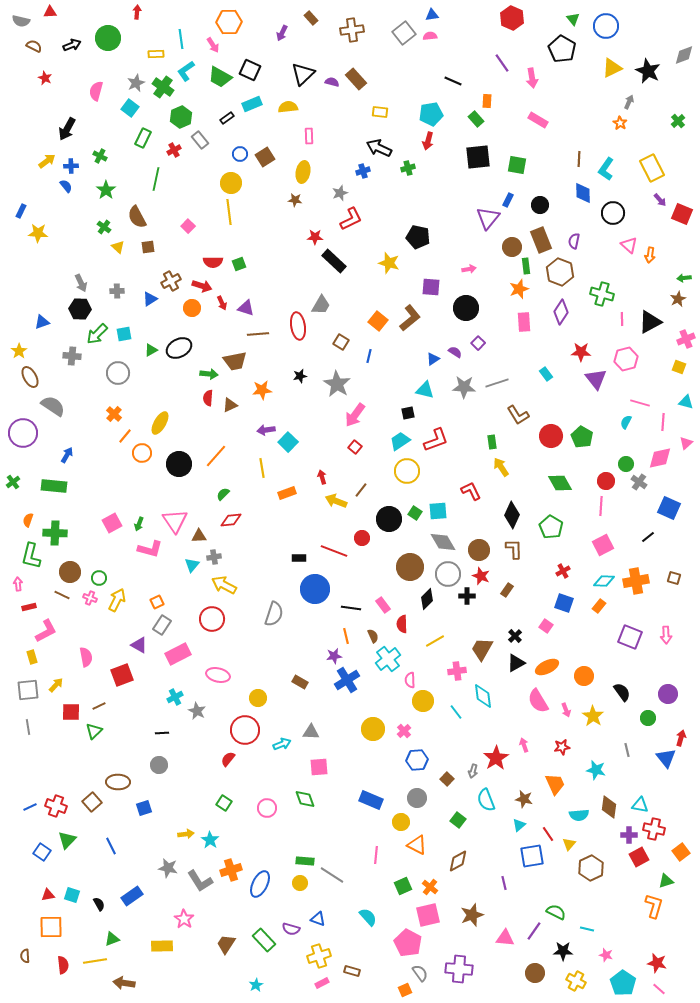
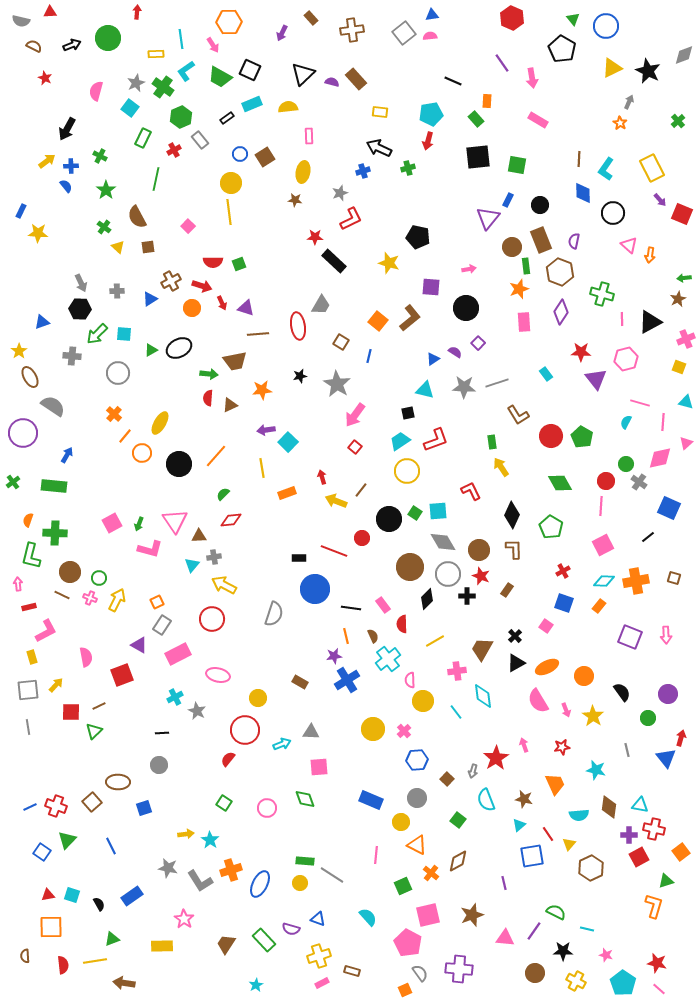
cyan square at (124, 334): rotated 14 degrees clockwise
orange cross at (430, 887): moved 1 px right, 14 px up
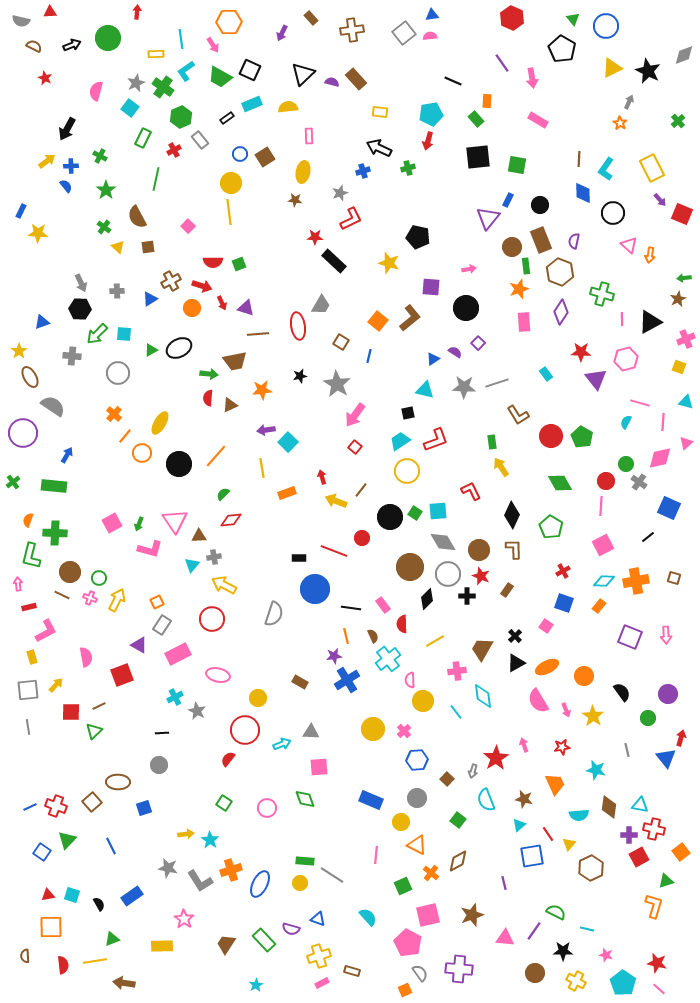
black circle at (389, 519): moved 1 px right, 2 px up
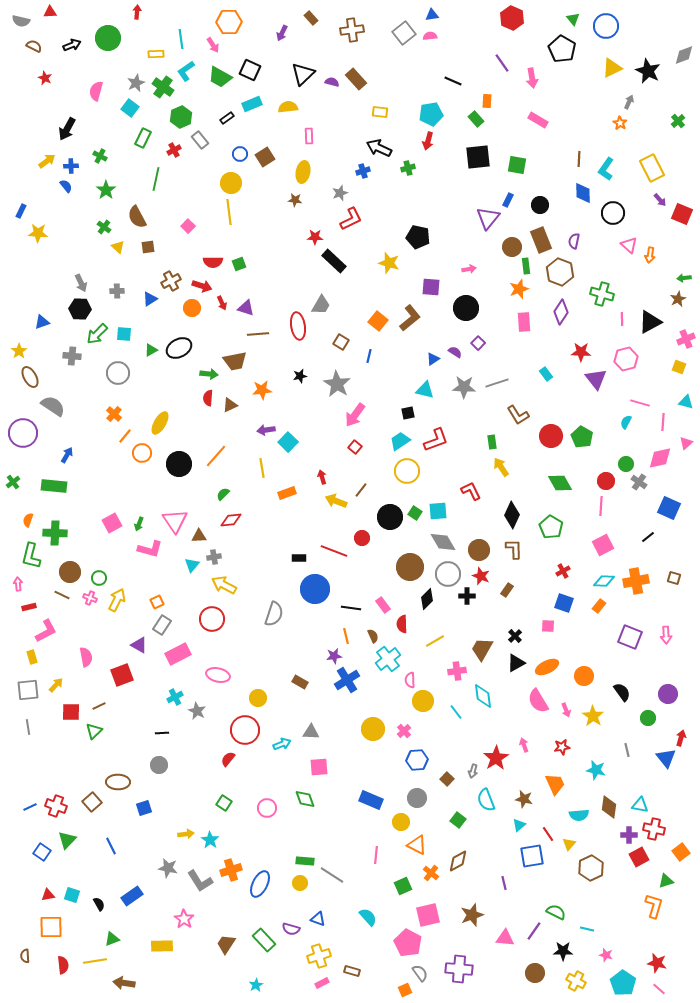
pink square at (546, 626): moved 2 px right; rotated 32 degrees counterclockwise
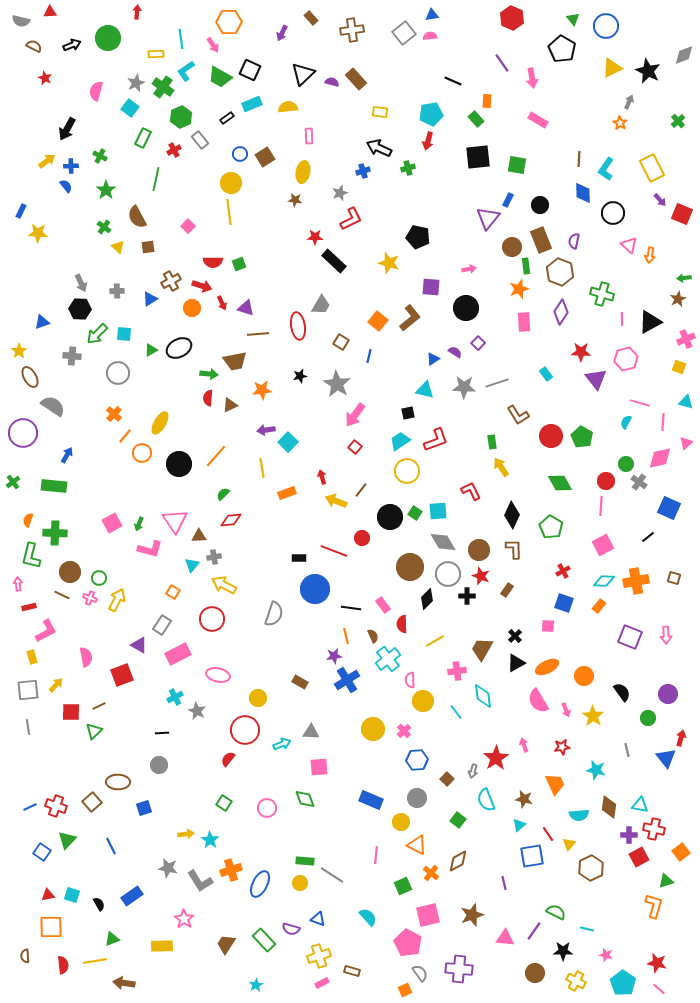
orange square at (157, 602): moved 16 px right, 10 px up; rotated 32 degrees counterclockwise
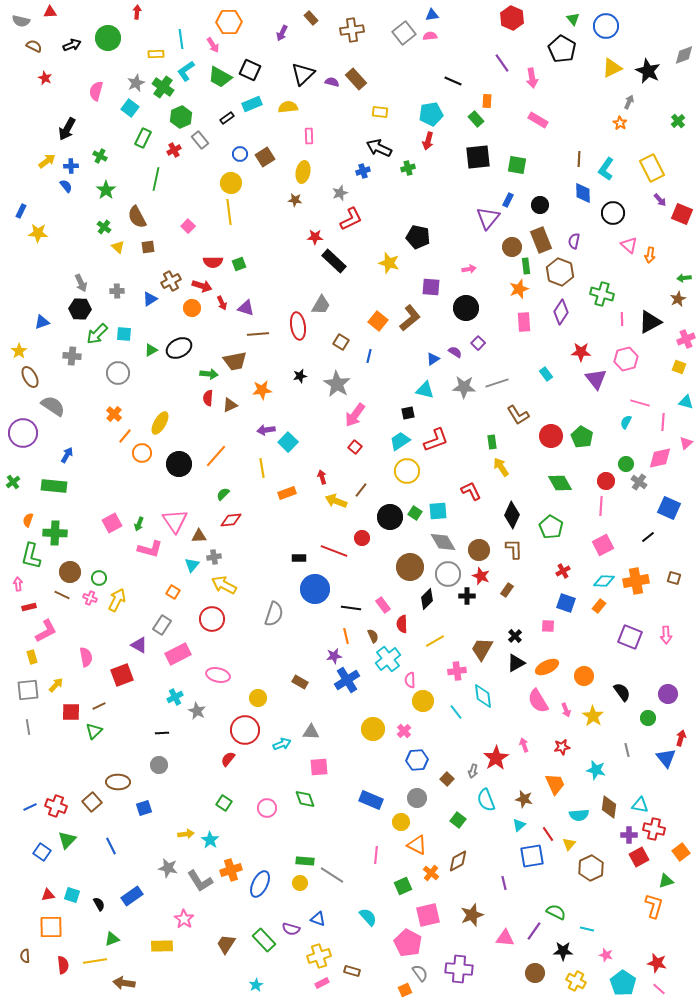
blue square at (564, 603): moved 2 px right
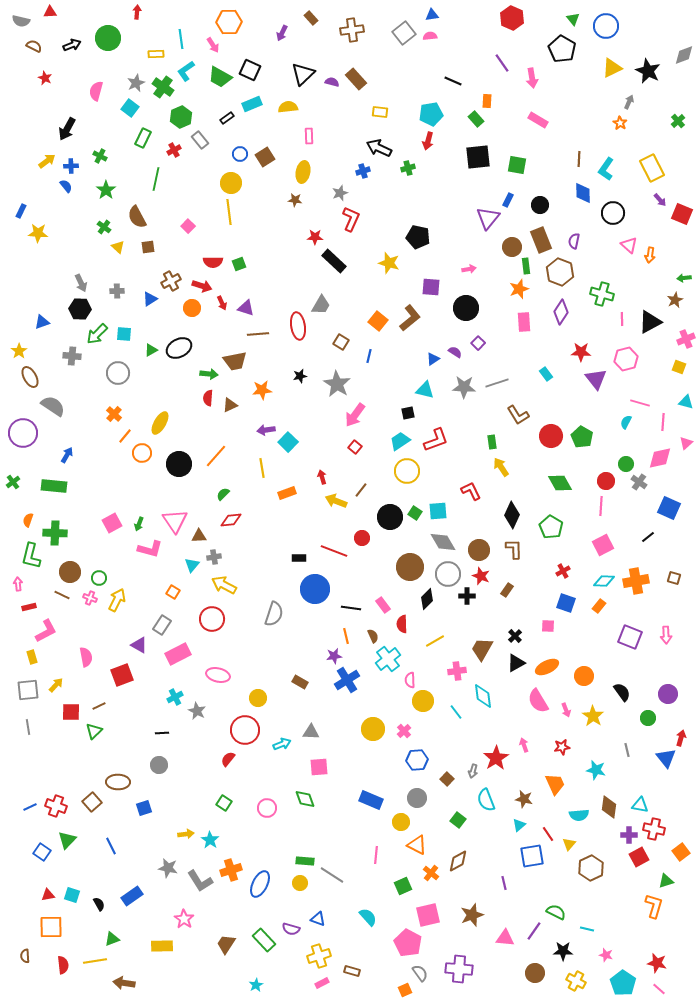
red L-shape at (351, 219): rotated 40 degrees counterclockwise
brown star at (678, 299): moved 3 px left, 1 px down
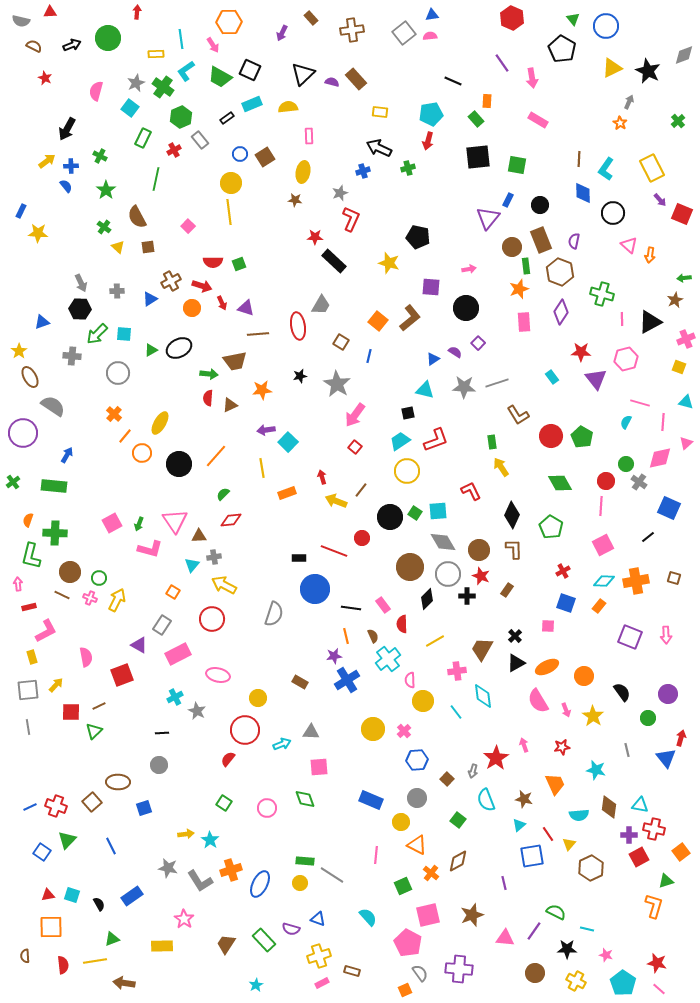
cyan rectangle at (546, 374): moved 6 px right, 3 px down
black star at (563, 951): moved 4 px right, 2 px up
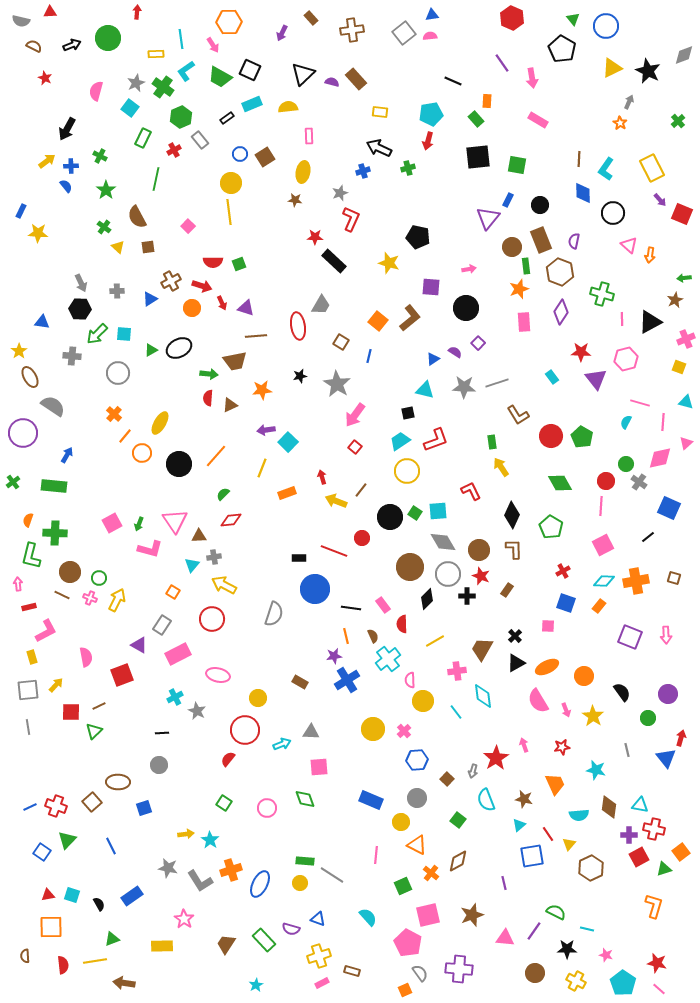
blue triangle at (42, 322): rotated 28 degrees clockwise
brown line at (258, 334): moved 2 px left, 2 px down
yellow line at (262, 468): rotated 30 degrees clockwise
green triangle at (666, 881): moved 2 px left, 12 px up
